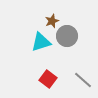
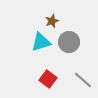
gray circle: moved 2 px right, 6 px down
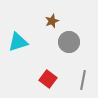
cyan triangle: moved 23 px left
gray line: rotated 60 degrees clockwise
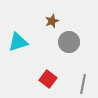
gray line: moved 4 px down
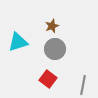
brown star: moved 5 px down
gray circle: moved 14 px left, 7 px down
gray line: moved 1 px down
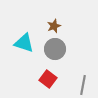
brown star: moved 2 px right
cyan triangle: moved 6 px right, 1 px down; rotated 35 degrees clockwise
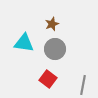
brown star: moved 2 px left, 2 px up
cyan triangle: rotated 10 degrees counterclockwise
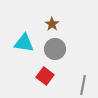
brown star: rotated 16 degrees counterclockwise
red square: moved 3 px left, 3 px up
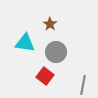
brown star: moved 2 px left
cyan triangle: moved 1 px right
gray circle: moved 1 px right, 3 px down
